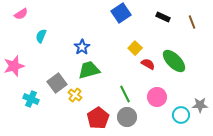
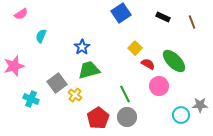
pink circle: moved 2 px right, 11 px up
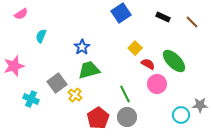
brown line: rotated 24 degrees counterclockwise
pink circle: moved 2 px left, 2 px up
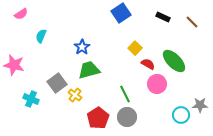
pink star: moved 1 px up; rotated 30 degrees clockwise
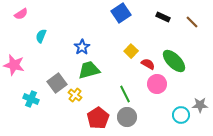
yellow square: moved 4 px left, 3 px down
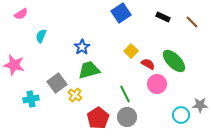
cyan cross: rotated 35 degrees counterclockwise
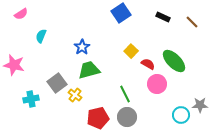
red pentagon: rotated 20 degrees clockwise
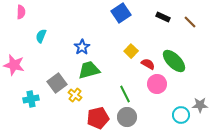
pink semicircle: moved 2 px up; rotated 56 degrees counterclockwise
brown line: moved 2 px left
